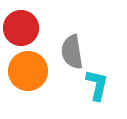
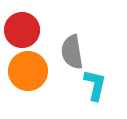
red circle: moved 1 px right, 2 px down
cyan L-shape: moved 2 px left
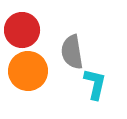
cyan L-shape: moved 1 px up
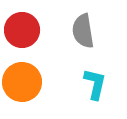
gray semicircle: moved 11 px right, 21 px up
orange circle: moved 6 px left, 11 px down
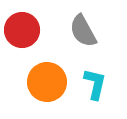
gray semicircle: rotated 20 degrees counterclockwise
orange circle: moved 25 px right
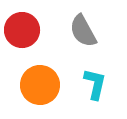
orange circle: moved 7 px left, 3 px down
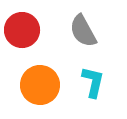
cyan L-shape: moved 2 px left, 2 px up
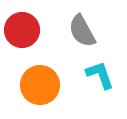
gray semicircle: moved 1 px left
cyan L-shape: moved 7 px right, 7 px up; rotated 32 degrees counterclockwise
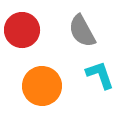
orange circle: moved 2 px right, 1 px down
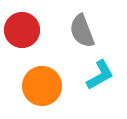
gray semicircle: rotated 8 degrees clockwise
cyan L-shape: rotated 80 degrees clockwise
